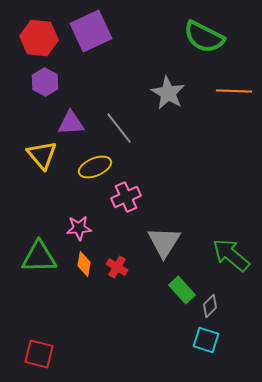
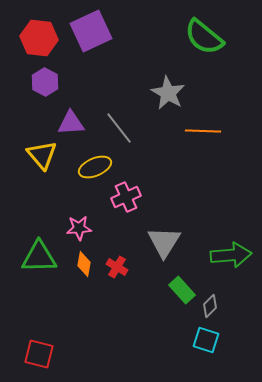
green semicircle: rotated 12 degrees clockwise
orange line: moved 31 px left, 40 px down
green arrow: rotated 135 degrees clockwise
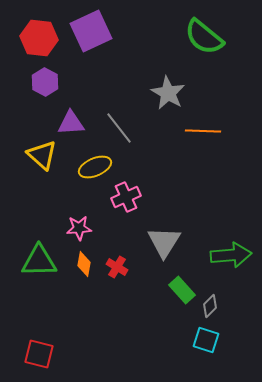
yellow triangle: rotated 8 degrees counterclockwise
green triangle: moved 4 px down
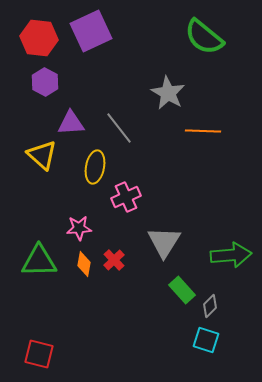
yellow ellipse: rotated 56 degrees counterclockwise
red cross: moved 3 px left, 7 px up; rotated 15 degrees clockwise
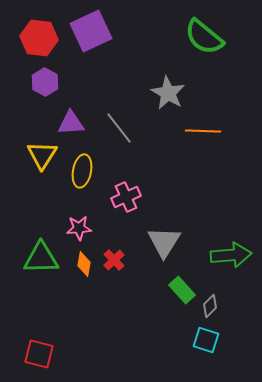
yellow triangle: rotated 20 degrees clockwise
yellow ellipse: moved 13 px left, 4 px down
green triangle: moved 2 px right, 3 px up
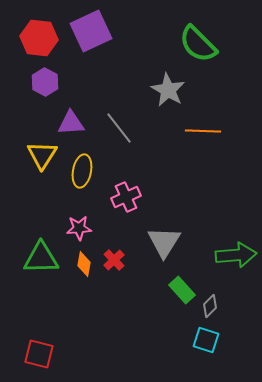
green semicircle: moved 6 px left, 7 px down; rotated 6 degrees clockwise
gray star: moved 3 px up
green arrow: moved 5 px right
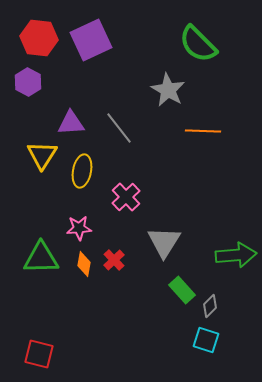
purple square: moved 9 px down
purple hexagon: moved 17 px left
pink cross: rotated 20 degrees counterclockwise
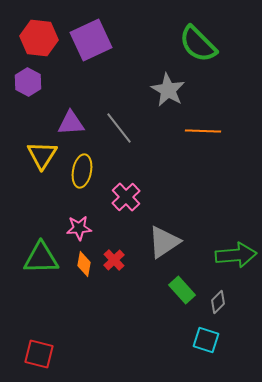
gray triangle: rotated 24 degrees clockwise
gray diamond: moved 8 px right, 4 px up
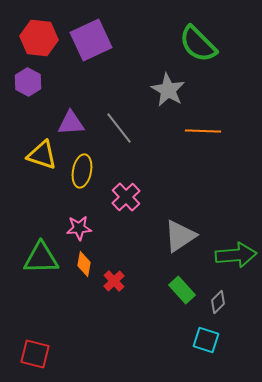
yellow triangle: rotated 44 degrees counterclockwise
gray triangle: moved 16 px right, 6 px up
red cross: moved 21 px down
red square: moved 4 px left
